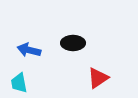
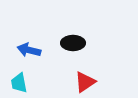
red triangle: moved 13 px left, 4 px down
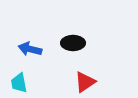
blue arrow: moved 1 px right, 1 px up
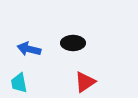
blue arrow: moved 1 px left
